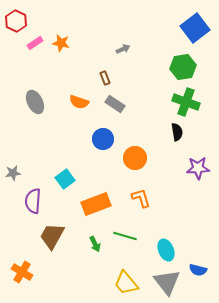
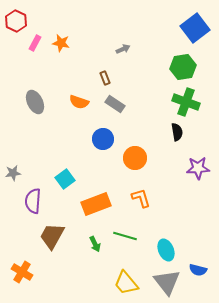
pink rectangle: rotated 28 degrees counterclockwise
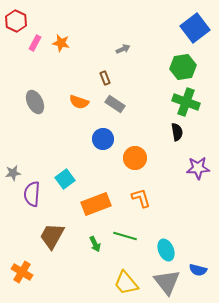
purple semicircle: moved 1 px left, 7 px up
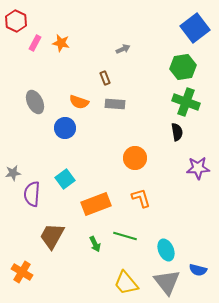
gray rectangle: rotated 30 degrees counterclockwise
blue circle: moved 38 px left, 11 px up
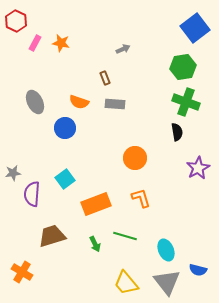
purple star: rotated 25 degrees counterclockwise
brown trapezoid: rotated 44 degrees clockwise
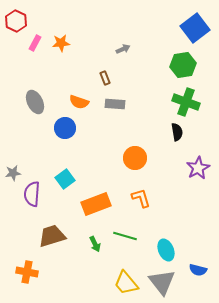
orange star: rotated 18 degrees counterclockwise
green hexagon: moved 2 px up
orange cross: moved 5 px right; rotated 20 degrees counterclockwise
gray triangle: moved 5 px left
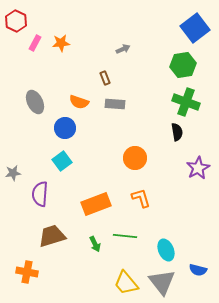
cyan square: moved 3 px left, 18 px up
purple semicircle: moved 8 px right
green line: rotated 10 degrees counterclockwise
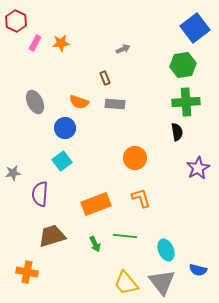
green cross: rotated 24 degrees counterclockwise
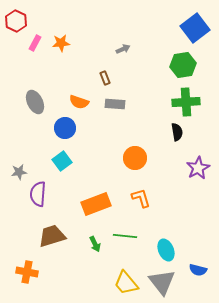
gray star: moved 6 px right, 1 px up
purple semicircle: moved 2 px left
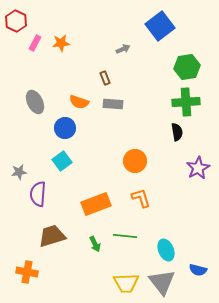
blue square: moved 35 px left, 2 px up
green hexagon: moved 4 px right, 2 px down
gray rectangle: moved 2 px left
orange circle: moved 3 px down
yellow trapezoid: rotated 52 degrees counterclockwise
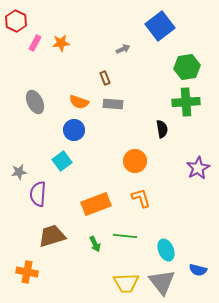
blue circle: moved 9 px right, 2 px down
black semicircle: moved 15 px left, 3 px up
